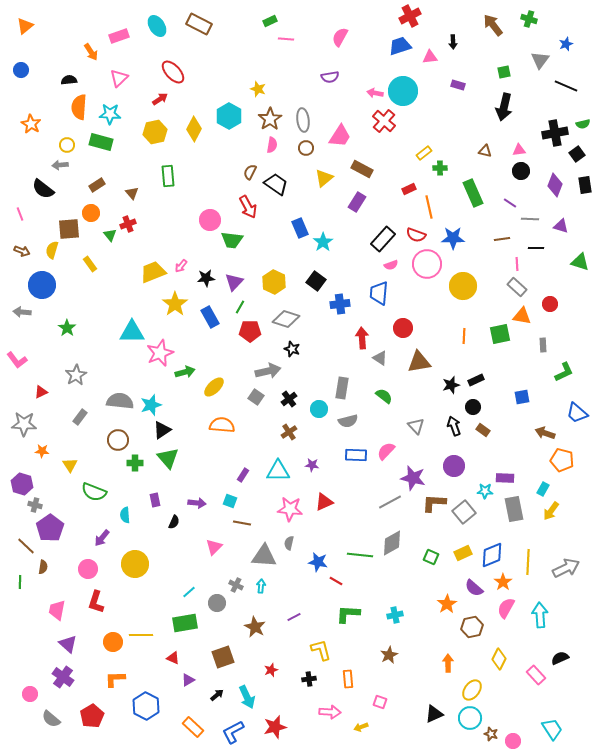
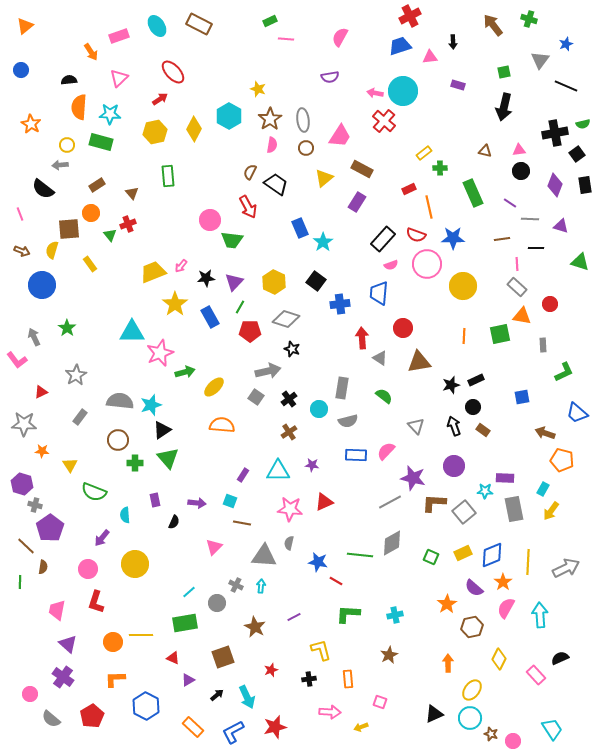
gray arrow at (22, 312): moved 12 px right, 25 px down; rotated 60 degrees clockwise
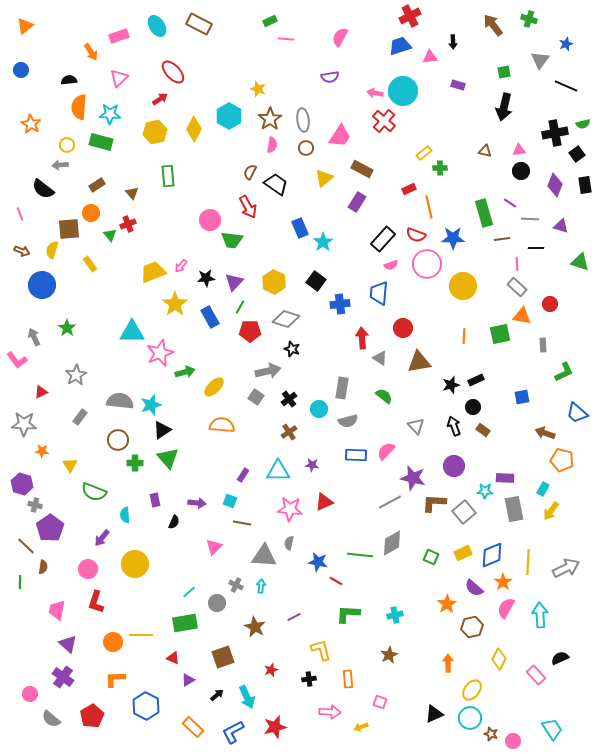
green rectangle at (473, 193): moved 11 px right, 20 px down; rotated 8 degrees clockwise
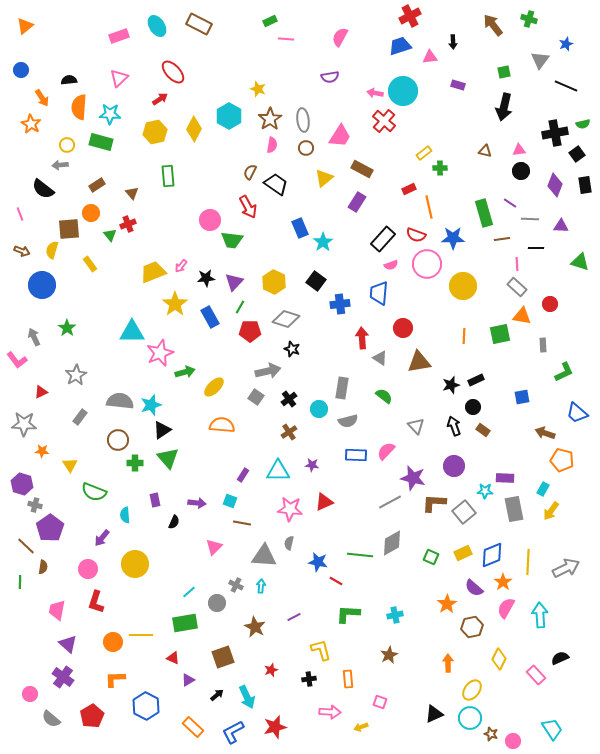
orange arrow at (91, 52): moved 49 px left, 46 px down
purple triangle at (561, 226): rotated 14 degrees counterclockwise
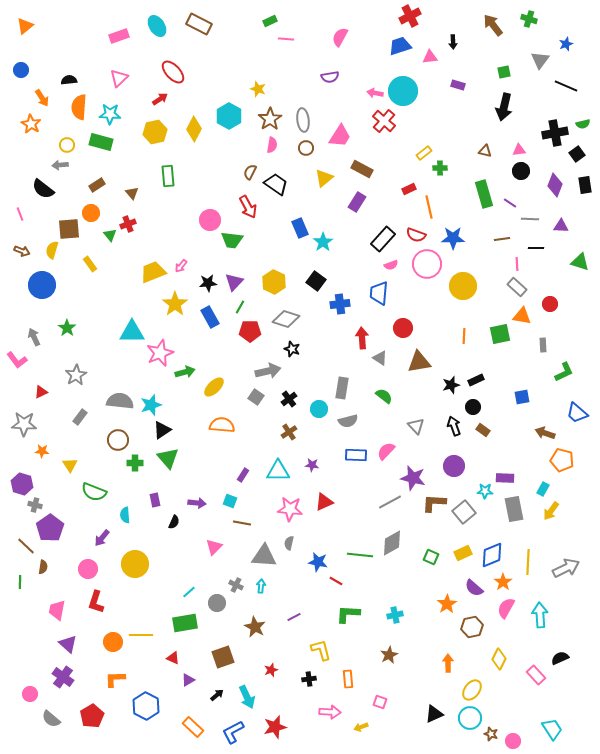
green rectangle at (484, 213): moved 19 px up
black star at (206, 278): moved 2 px right, 5 px down
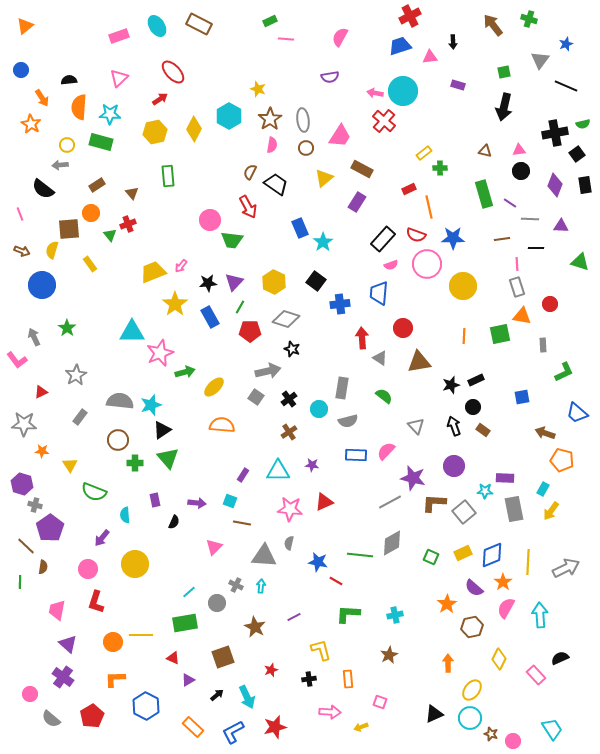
gray rectangle at (517, 287): rotated 30 degrees clockwise
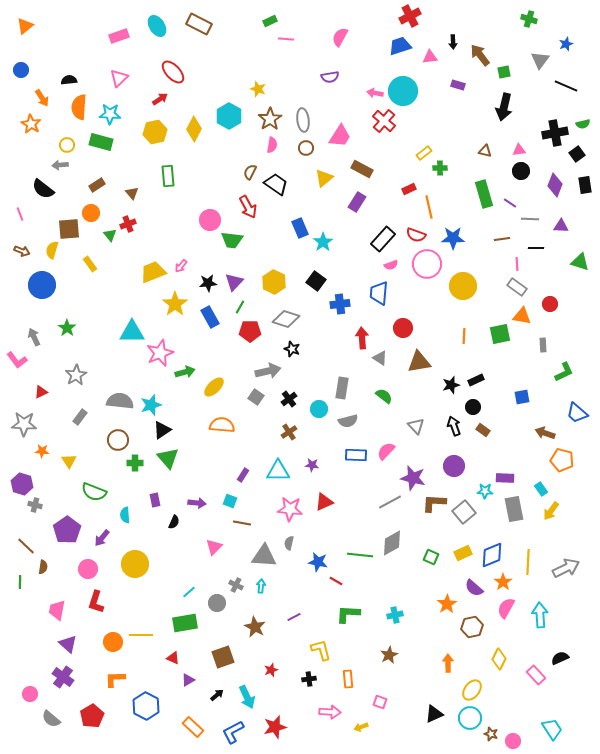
brown arrow at (493, 25): moved 13 px left, 30 px down
gray rectangle at (517, 287): rotated 36 degrees counterclockwise
yellow triangle at (70, 465): moved 1 px left, 4 px up
cyan rectangle at (543, 489): moved 2 px left; rotated 64 degrees counterclockwise
purple pentagon at (50, 528): moved 17 px right, 2 px down
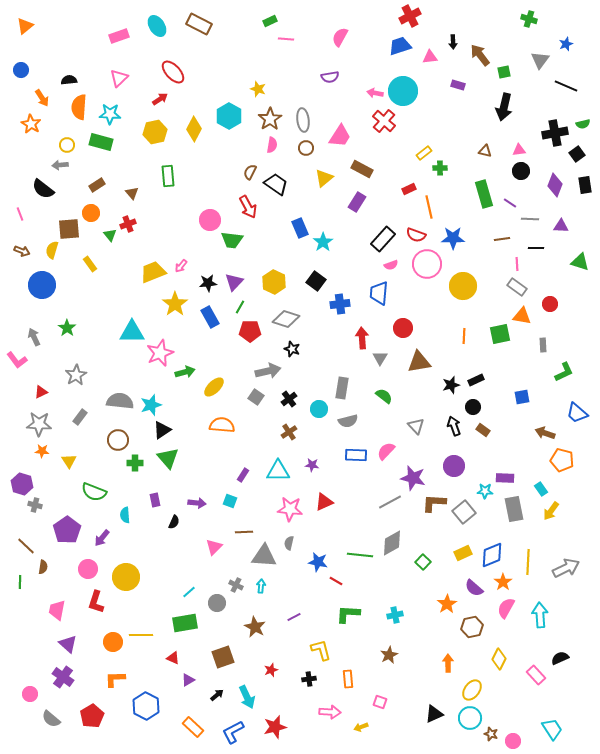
gray triangle at (380, 358): rotated 28 degrees clockwise
gray star at (24, 424): moved 15 px right
brown line at (242, 523): moved 2 px right, 9 px down; rotated 12 degrees counterclockwise
green square at (431, 557): moved 8 px left, 5 px down; rotated 21 degrees clockwise
yellow circle at (135, 564): moved 9 px left, 13 px down
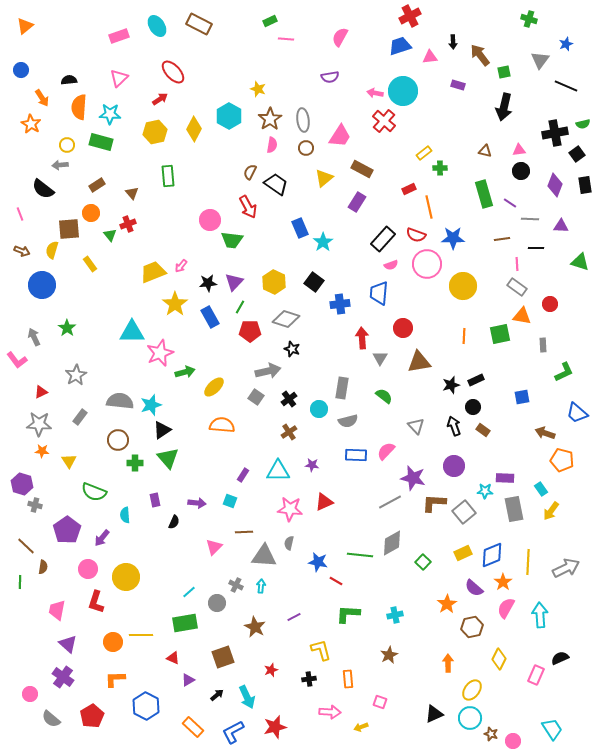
black square at (316, 281): moved 2 px left, 1 px down
pink rectangle at (536, 675): rotated 66 degrees clockwise
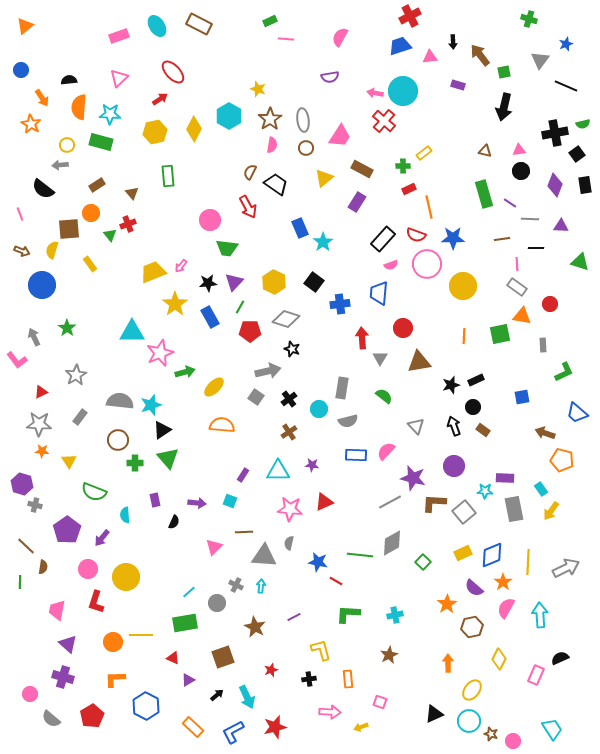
green cross at (440, 168): moved 37 px left, 2 px up
green trapezoid at (232, 240): moved 5 px left, 8 px down
purple cross at (63, 677): rotated 20 degrees counterclockwise
cyan circle at (470, 718): moved 1 px left, 3 px down
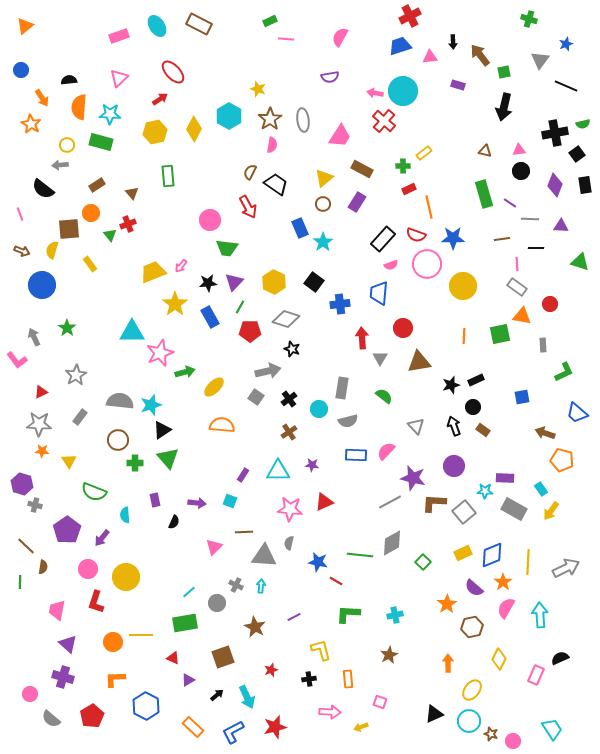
brown circle at (306, 148): moved 17 px right, 56 px down
gray rectangle at (514, 509): rotated 50 degrees counterclockwise
